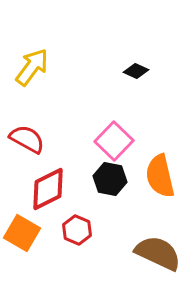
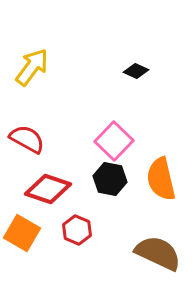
orange semicircle: moved 1 px right, 3 px down
red diamond: rotated 45 degrees clockwise
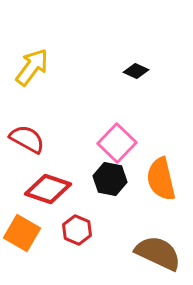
pink square: moved 3 px right, 2 px down
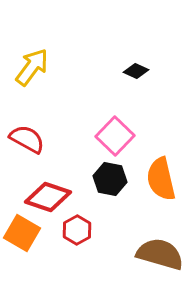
pink square: moved 2 px left, 7 px up
red diamond: moved 8 px down
red hexagon: rotated 8 degrees clockwise
brown semicircle: moved 2 px right, 1 px down; rotated 9 degrees counterclockwise
